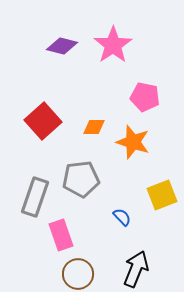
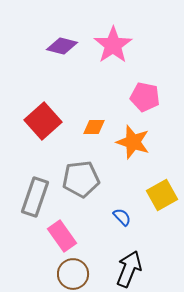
yellow square: rotated 8 degrees counterclockwise
pink rectangle: moved 1 px right, 1 px down; rotated 16 degrees counterclockwise
black arrow: moved 7 px left
brown circle: moved 5 px left
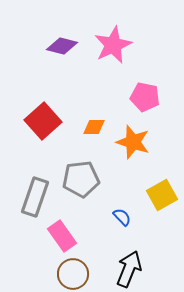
pink star: rotated 9 degrees clockwise
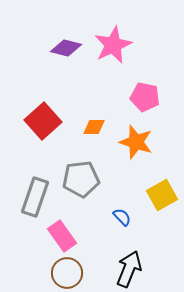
purple diamond: moved 4 px right, 2 px down
orange star: moved 3 px right
brown circle: moved 6 px left, 1 px up
